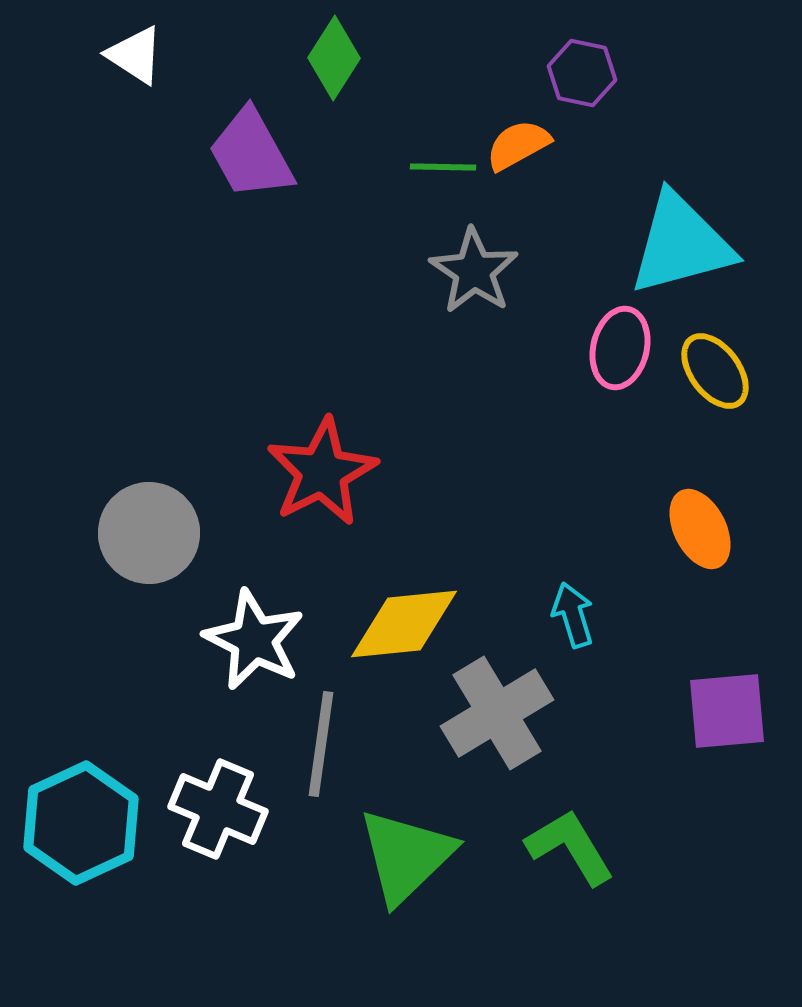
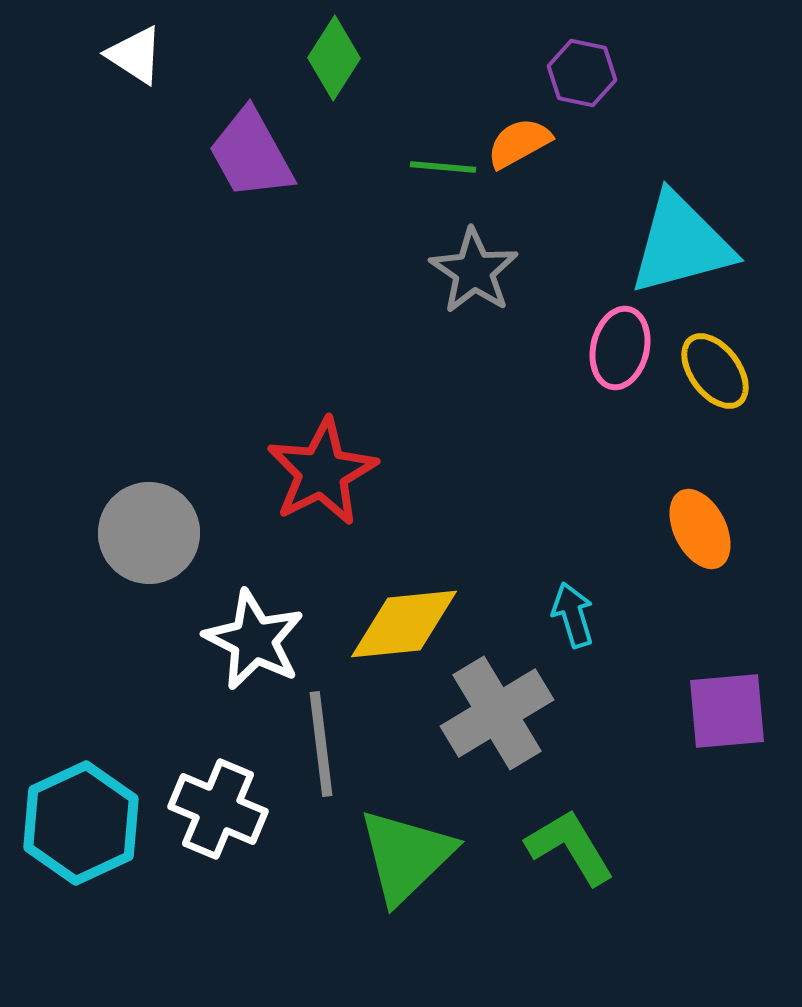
orange semicircle: moved 1 px right, 2 px up
green line: rotated 4 degrees clockwise
gray line: rotated 15 degrees counterclockwise
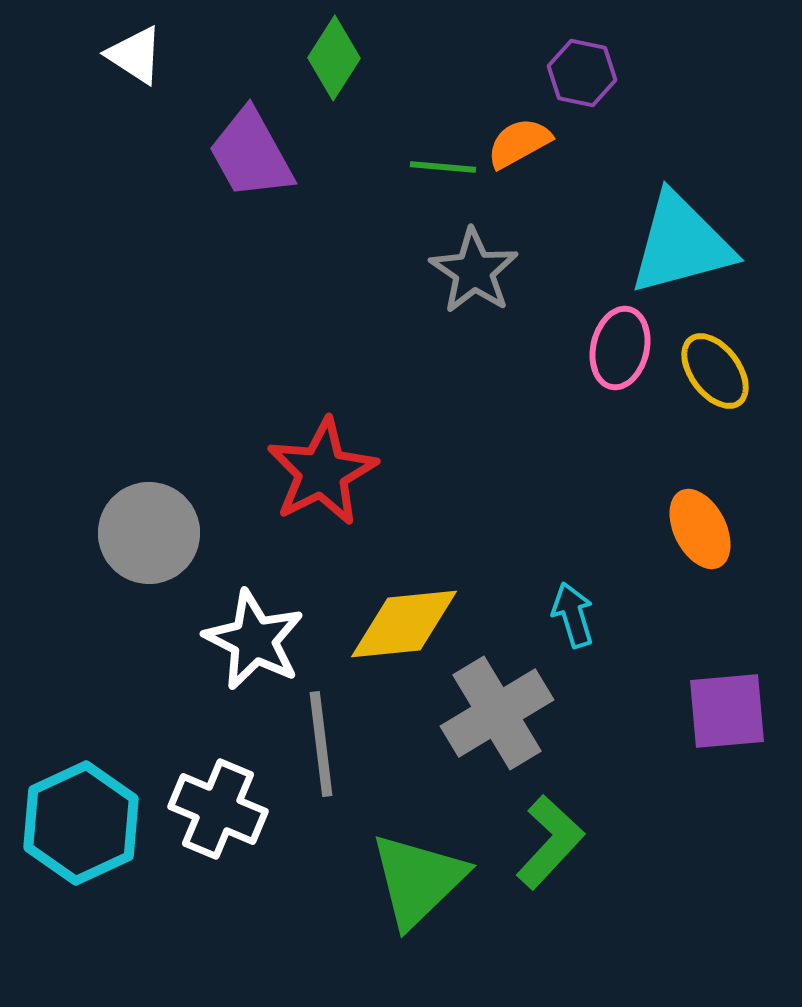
green L-shape: moved 20 px left, 5 px up; rotated 74 degrees clockwise
green triangle: moved 12 px right, 24 px down
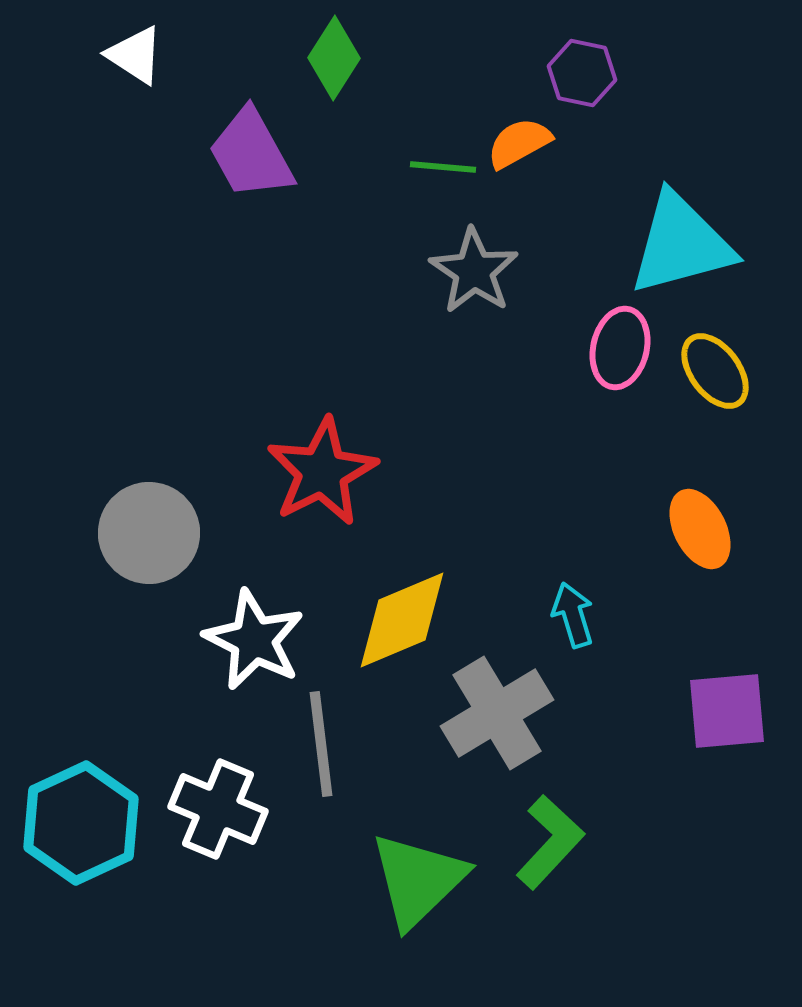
yellow diamond: moved 2 px left, 4 px up; rotated 17 degrees counterclockwise
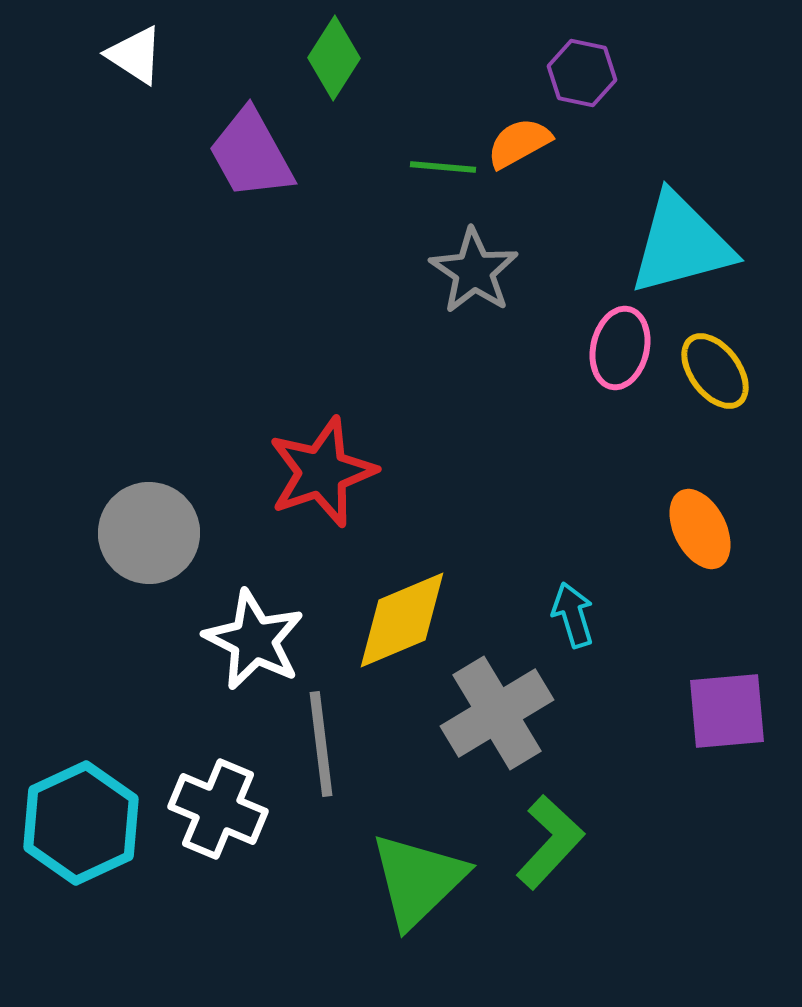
red star: rotated 8 degrees clockwise
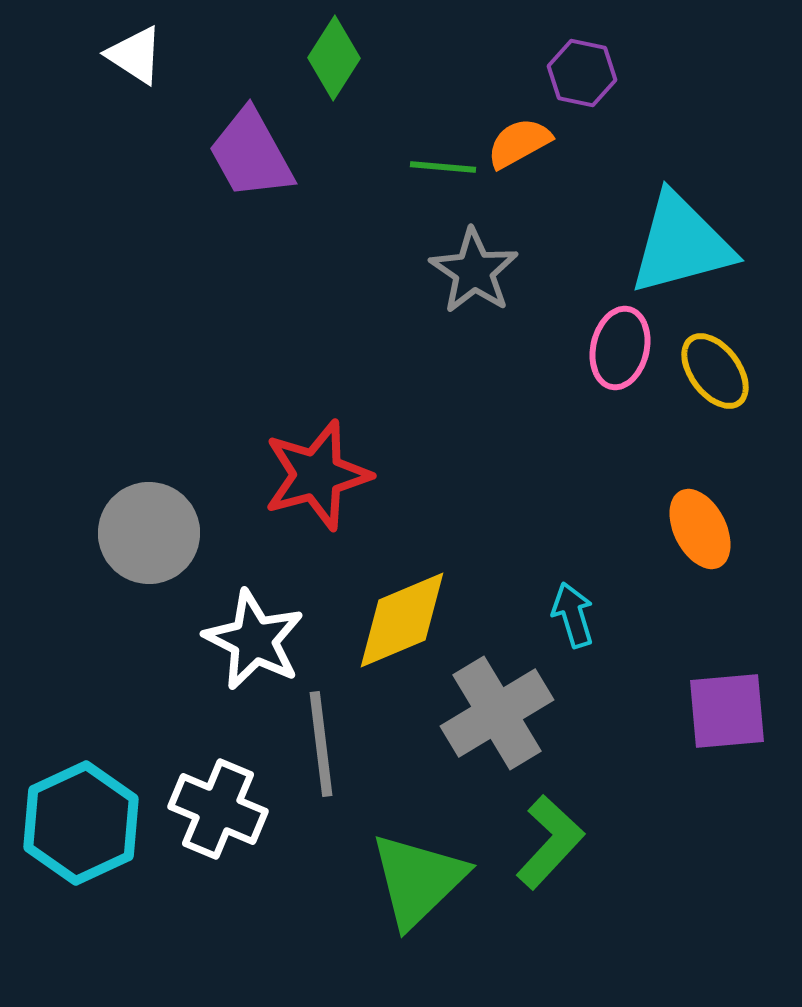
red star: moved 5 px left, 3 px down; rotated 4 degrees clockwise
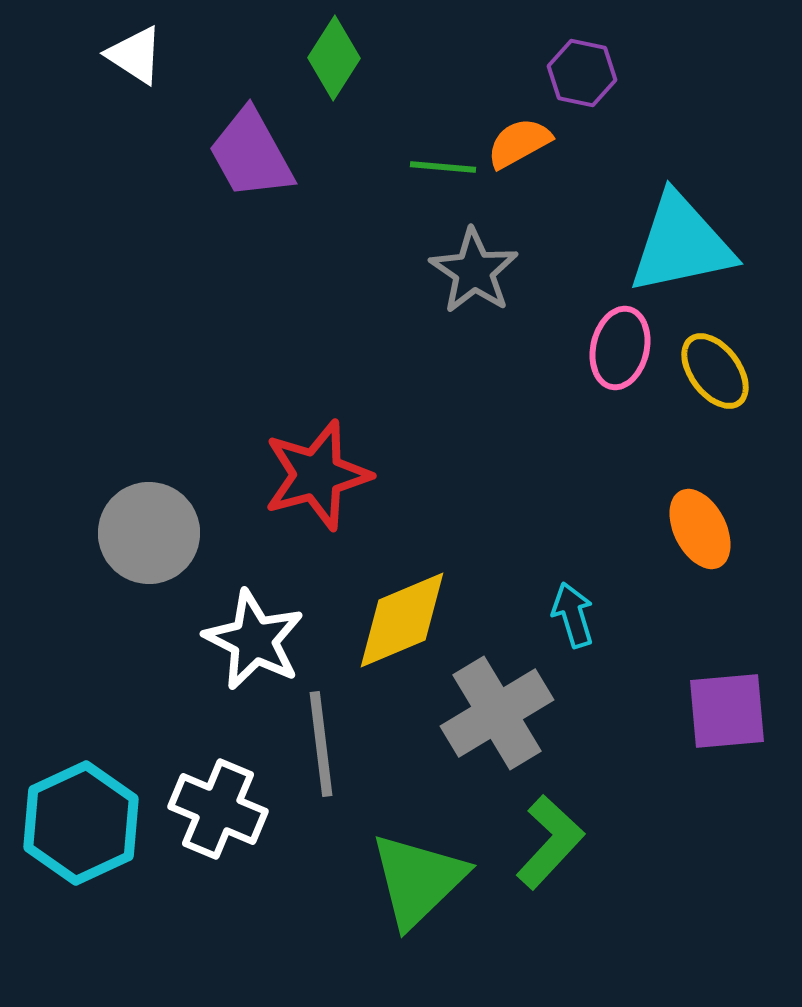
cyan triangle: rotated 3 degrees clockwise
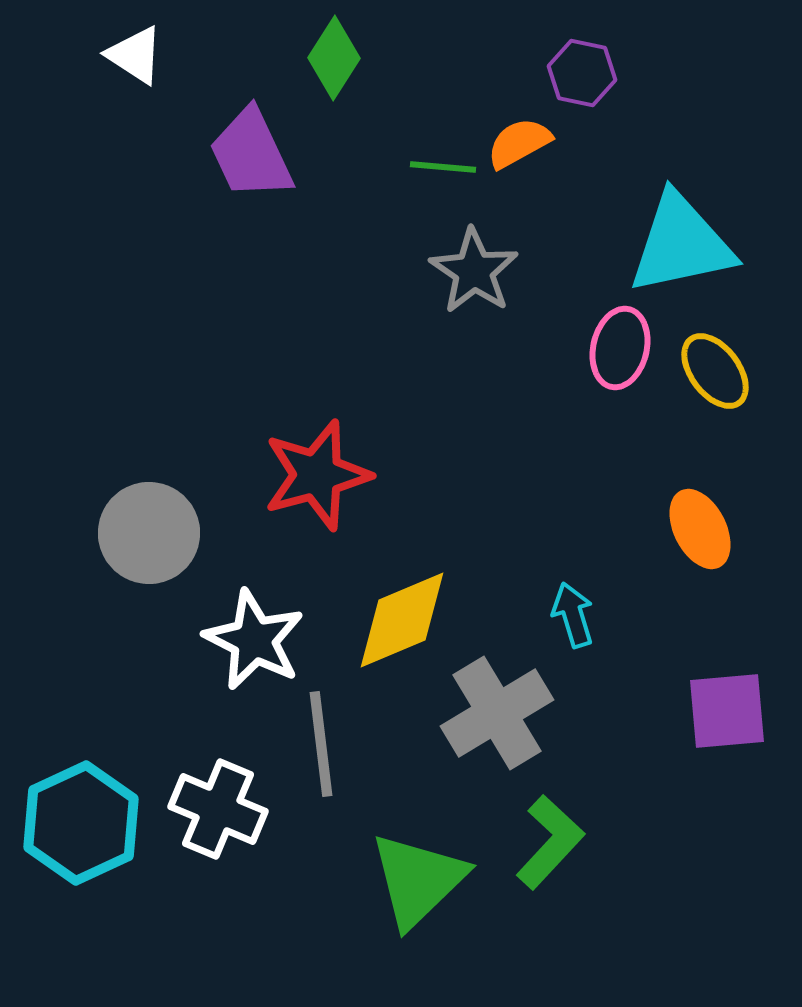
purple trapezoid: rotated 4 degrees clockwise
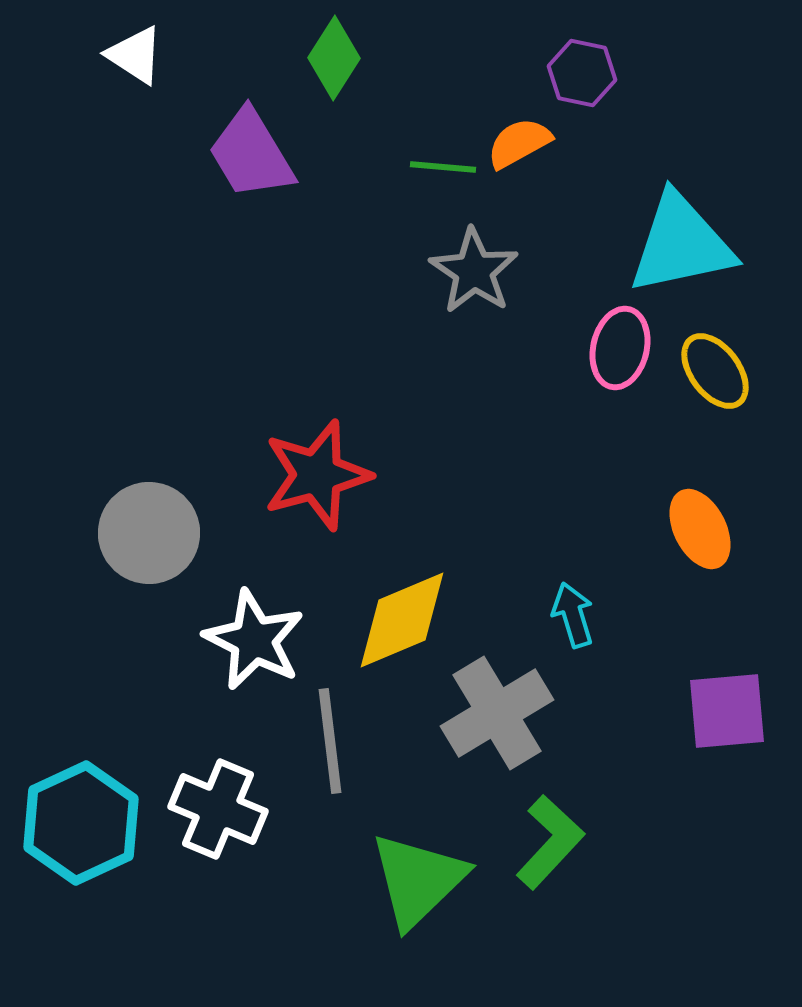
purple trapezoid: rotated 6 degrees counterclockwise
gray line: moved 9 px right, 3 px up
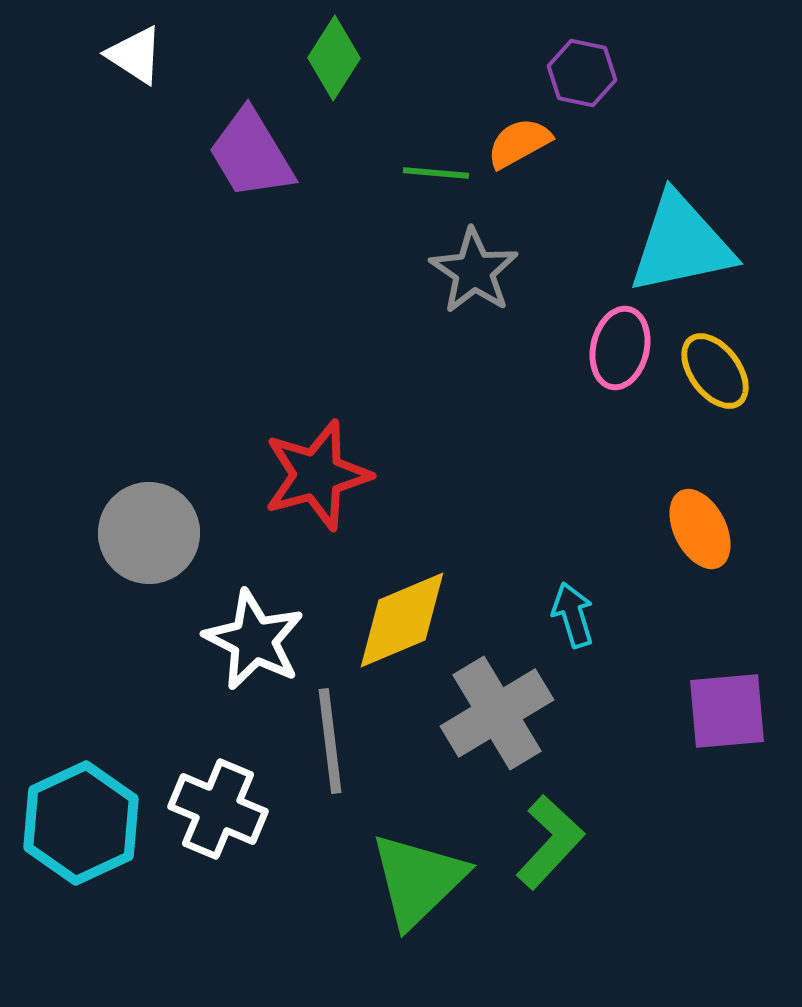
green line: moved 7 px left, 6 px down
